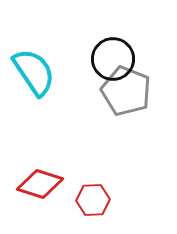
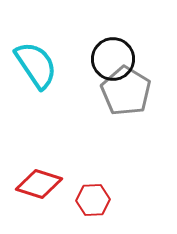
cyan semicircle: moved 2 px right, 7 px up
gray pentagon: rotated 9 degrees clockwise
red diamond: moved 1 px left
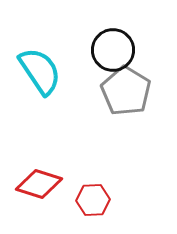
black circle: moved 9 px up
cyan semicircle: moved 4 px right, 6 px down
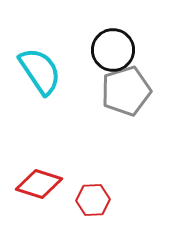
gray pentagon: rotated 24 degrees clockwise
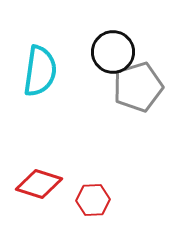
black circle: moved 2 px down
cyan semicircle: rotated 42 degrees clockwise
gray pentagon: moved 12 px right, 4 px up
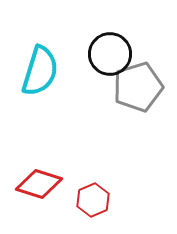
black circle: moved 3 px left, 2 px down
cyan semicircle: rotated 9 degrees clockwise
red hexagon: rotated 20 degrees counterclockwise
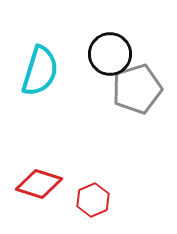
gray pentagon: moved 1 px left, 2 px down
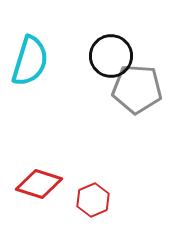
black circle: moved 1 px right, 2 px down
cyan semicircle: moved 10 px left, 10 px up
gray pentagon: rotated 21 degrees clockwise
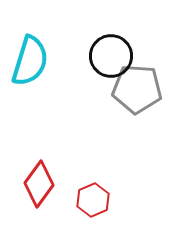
red diamond: rotated 72 degrees counterclockwise
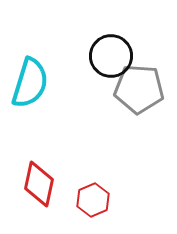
cyan semicircle: moved 22 px down
gray pentagon: moved 2 px right
red diamond: rotated 24 degrees counterclockwise
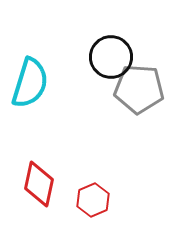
black circle: moved 1 px down
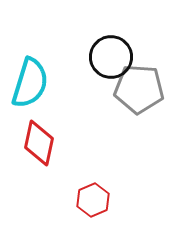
red diamond: moved 41 px up
